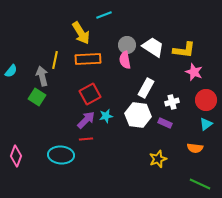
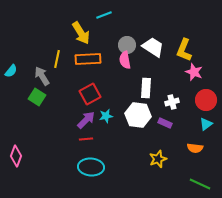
yellow L-shape: rotated 105 degrees clockwise
yellow line: moved 2 px right, 1 px up
gray arrow: rotated 18 degrees counterclockwise
white rectangle: rotated 24 degrees counterclockwise
cyan ellipse: moved 30 px right, 12 px down
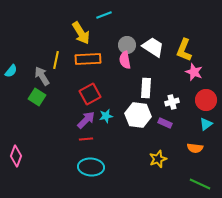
yellow line: moved 1 px left, 1 px down
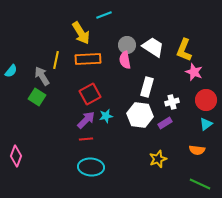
white rectangle: moved 1 px right, 1 px up; rotated 12 degrees clockwise
white hexagon: moved 2 px right
purple rectangle: rotated 56 degrees counterclockwise
orange semicircle: moved 2 px right, 2 px down
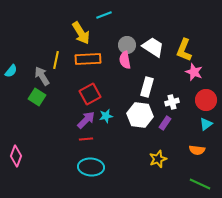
purple rectangle: rotated 24 degrees counterclockwise
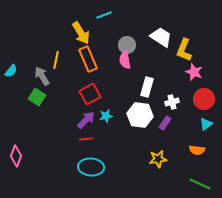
white trapezoid: moved 8 px right, 10 px up
orange rectangle: rotated 70 degrees clockwise
red circle: moved 2 px left, 1 px up
yellow star: rotated 12 degrees clockwise
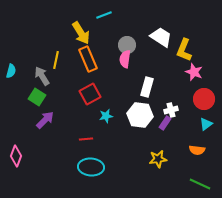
pink semicircle: moved 1 px up; rotated 18 degrees clockwise
cyan semicircle: rotated 24 degrees counterclockwise
white cross: moved 1 px left, 8 px down
purple arrow: moved 41 px left
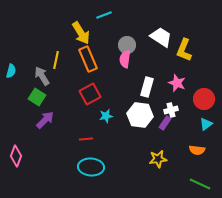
pink star: moved 17 px left, 11 px down
